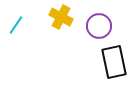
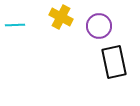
cyan line: moved 1 px left; rotated 54 degrees clockwise
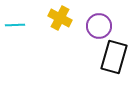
yellow cross: moved 1 px left, 1 px down
black rectangle: moved 5 px up; rotated 28 degrees clockwise
